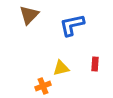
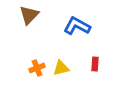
blue L-shape: moved 5 px right, 1 px down; rotated 40 degrees clockwise
orange cross: moved 6 px left, 18 px up
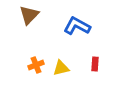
orange cross: moved 1 px left, 3 px up
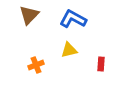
blue L-shape: moved 4 px left, 7 px up
red rectangle: moved 6 px right
yellow triangle: moved 8 px right, 18 px up
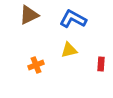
brown triangle: rotated 20 degrees clockwise
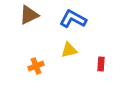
orange cross: moved 1 px down
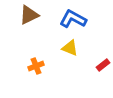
yellow triangle: moved 1 px right, 2 px up; rotated 36 degrees clockwise
red rectangle: moved 2 px right, 1 px down; rotated 48 degrees clockwise
